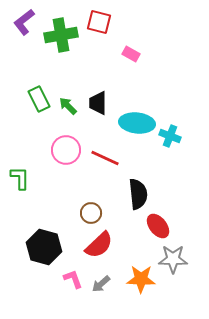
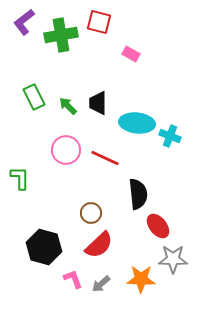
green rectangle: moved 5 px left, 2 px up
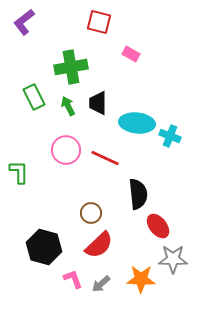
green cross: moved 10 px right, 32 px down
green arrow: rotated 18 degrees clockwise
green L-shape: moved 1 px left, 6 px up
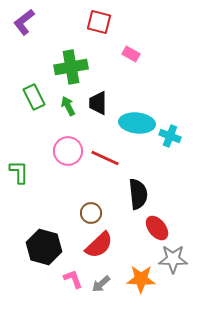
pink circle: moved 2 px right, 1 px down
red ellipse: moved 1 px left, 2 px down
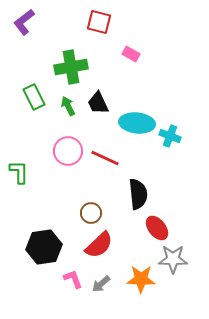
black trapezoid: rotated 25 degrees counterclockwise
black hexagon: rotated 24 degrees counterclockwise
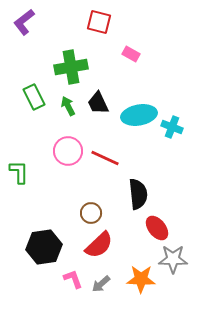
cyan ellipse: moved 2 px right, 8 px up; rotated 16 degrees counterclockwise
cyan cross: moved 2 px right, 9 px up
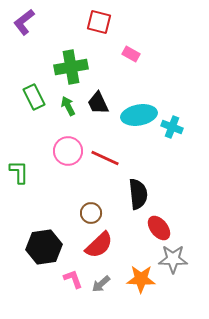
red ellipse: moved 2 px right
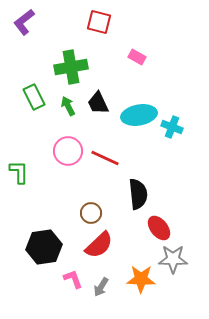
pink rectangle: moved 6 px right, 3 px down
gray arrow: moved 3 px down; rotated 18 degrees counterclockwise
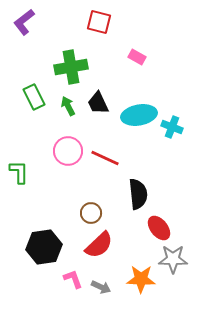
gray arrow: rotated 96 degrees counterclockwise
